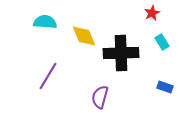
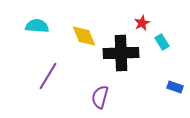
red star: moved 10 px left, 10 px down
cyan semicircle: moved 8 px left, 4 px down
blue rectangle: moved 10 px right
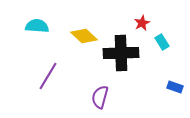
yellow diamond: rotated 24 degrees counterclockwise
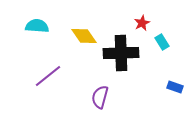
yellow diamond: rotated 12 degrees clockwise
purple line: rotated 20 degrees clockwise
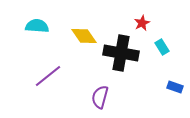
cyan rectangle: moved 5 px down
black cross: rotated 12 degrees clockwise
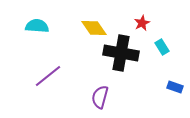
yellow diamond: moved 10 px right, 8 px up
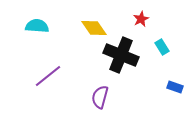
red star: moved 1 px left, 4 px up
black cross: moved 2 px down; rotated 12 degrees clockwise
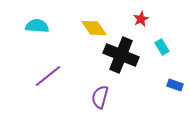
blue rectangle: moved 2 px up
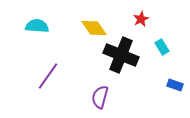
purple line: rotated 16 degrees counterclockwise
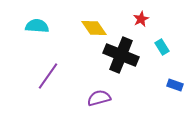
purple semicircle: moved 1 px left, 1 px down; rotated 60 degrees clockwise
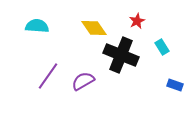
red star: moved 4 px left, 2 px down
purple semicircle: moved 16 px left, 17 px up; rotated 15 degrees counterclockwise
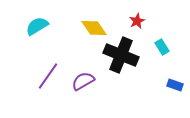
cyan semicircle: rotated 35 degrees counterclockwise
